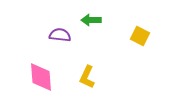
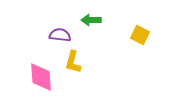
yellow square: moved 1 px up
yellow L-shape: moved 14 px left, 15 px up; rotated 10 degrees counterclockwise
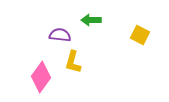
pink diamond: rotated 40 degrees clockwise
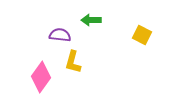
yellow square: moved 2 px right
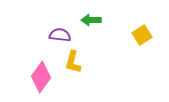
yellow square: rotated 30 degrees clockwise
